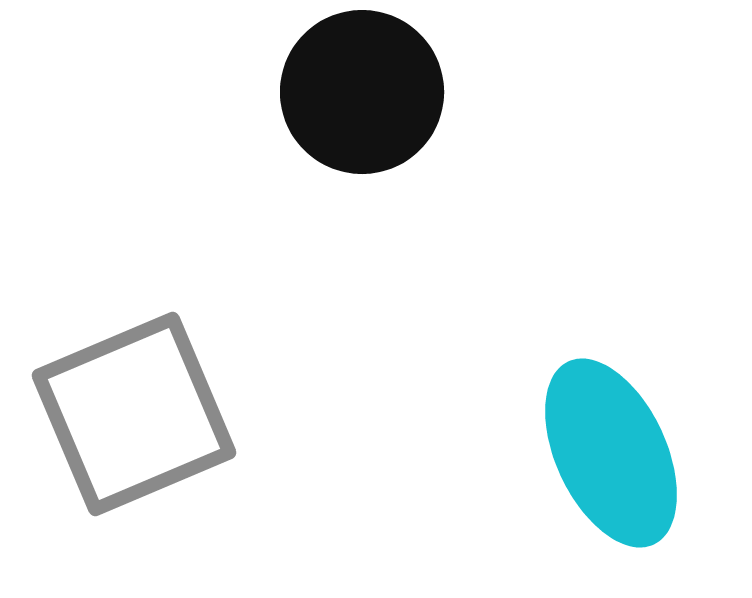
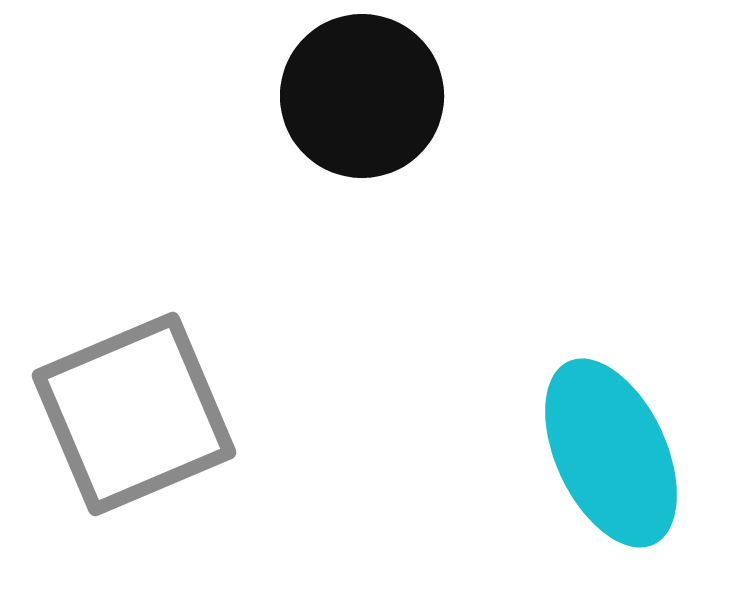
black circle: moved 4 px down
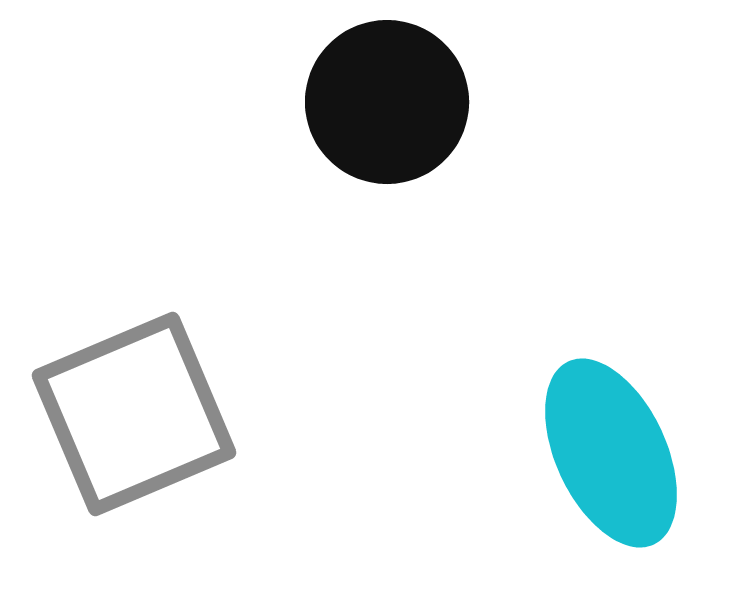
black circle: moved 25 px right, 6 px down
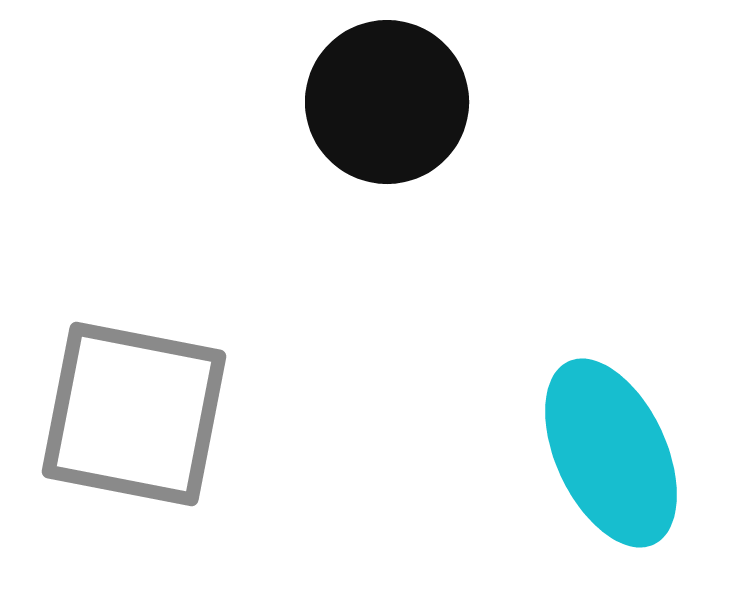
gray square: rotated 34 degrees clockwise
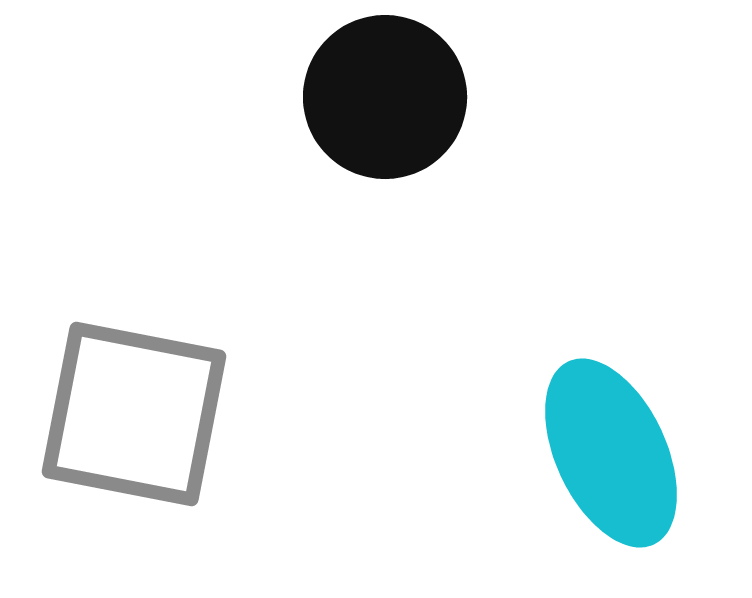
black circle: moved 2 px left, 5 px up
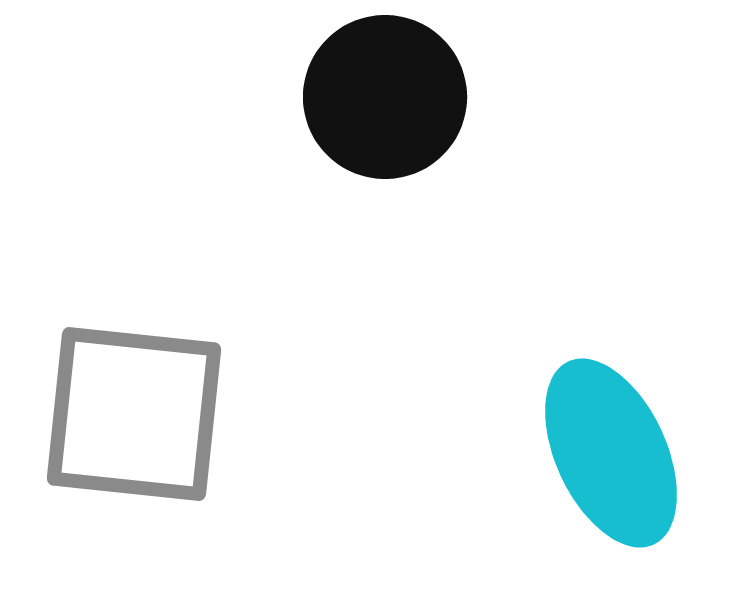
gray square: rotated 5 degrees counterclockwise
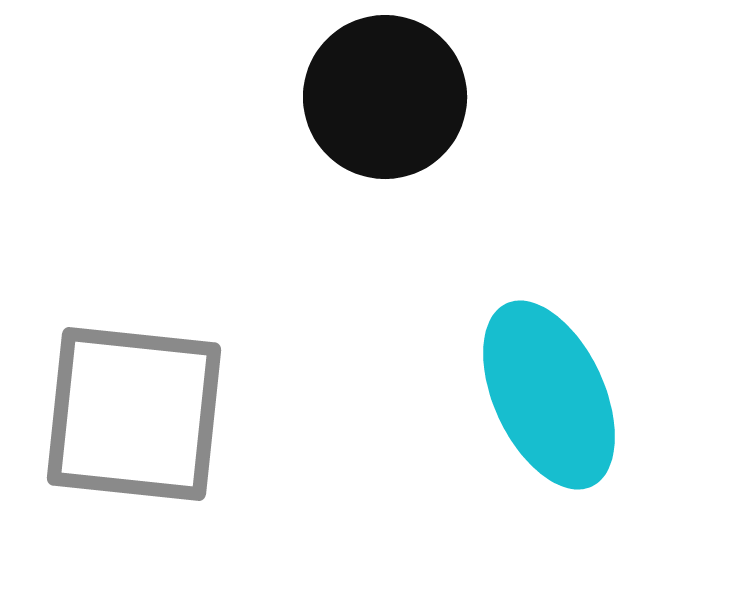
cyan ellipse: moved 62 px left, 58 px up
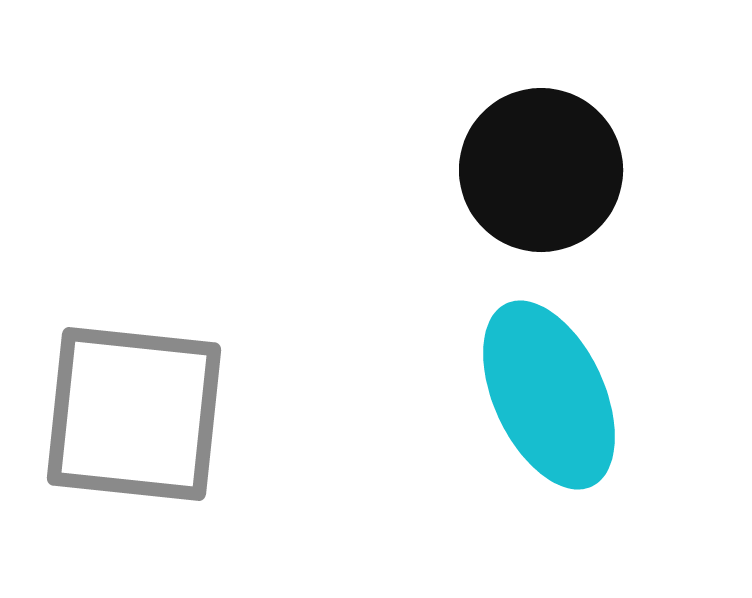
black circle: moved 156 px right, 73 px down
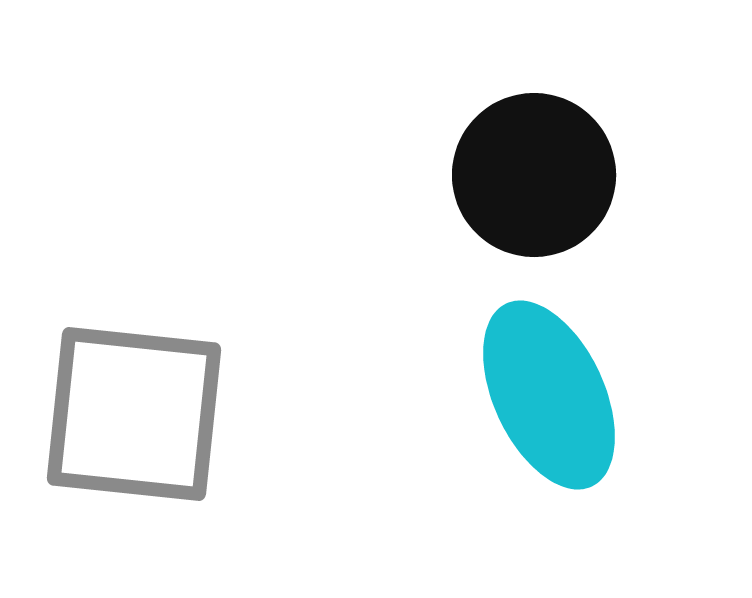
black circle: moved 7 px left, 5 px down
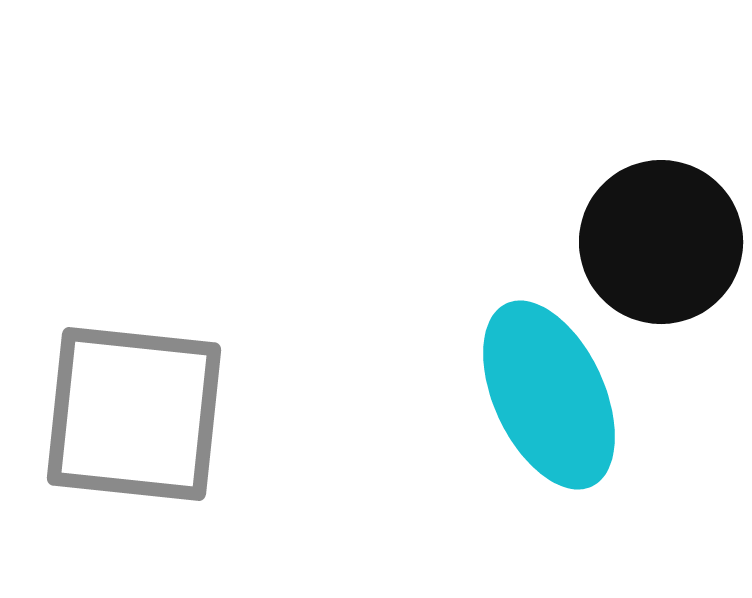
black circle: moved 127 px right, 67 px down
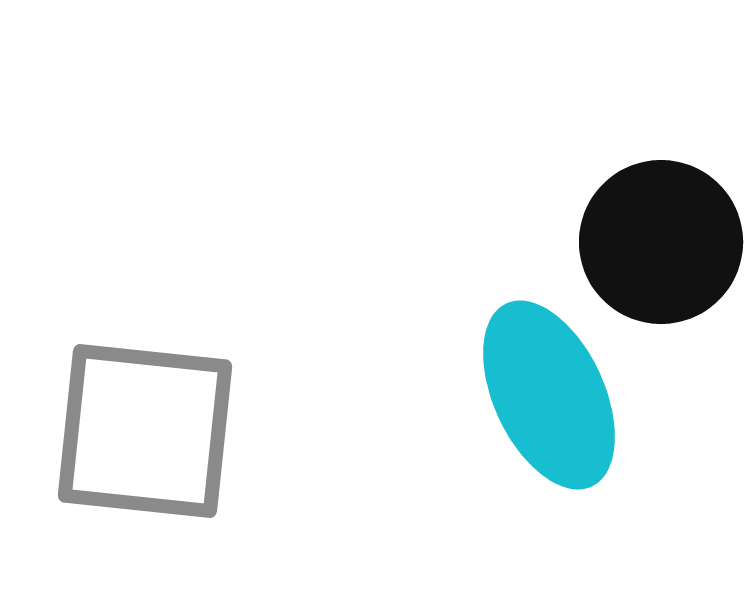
gray square: moved 11 px right, 17 px down
